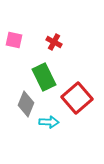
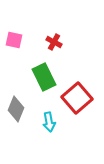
gray diamond: moved 10 px left, 5 px down
cyan arrow: rotated 78 degrees clockwise
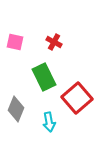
pink square: moved 1 px right, 2 px down
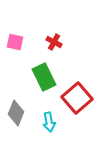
gray diamond: moved 4 px down
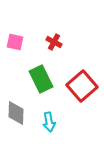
green rectangle: moved 3 px left, 2 px down
red square: moved 5 px right, 12 px up
gray diamond: rotated 20 degrees counterclockwise
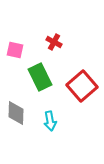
pink square: moved 8 px down
green rectangle: moved 1 px left, 2 px up
cyan arrow: moved 1 px right, 1 px up
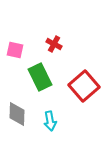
red cross: moved 2 px down
red square: moved 2 px right
gray diamond: moved 1 px right, 1 px down
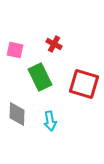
red square: moved 2 px up; rotated 32 degrees counterclockwise
